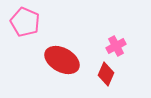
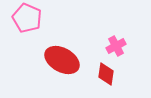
pink pentagon: moved 2 px right, 4 px up
red diamond: rotated 15 degrees counterclockwise
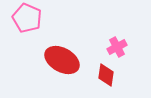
pink cross: moved 1 px right, 1 px down
red diamond: moved 1 px down
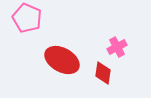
red diamond: moved 3 px left, 2 px up
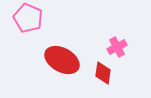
pink pentagon: moved 1 px right
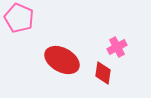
pink pentagon: moved 9 px left
